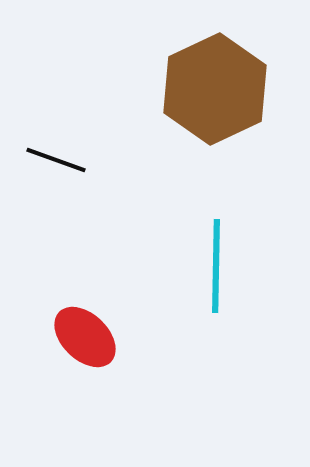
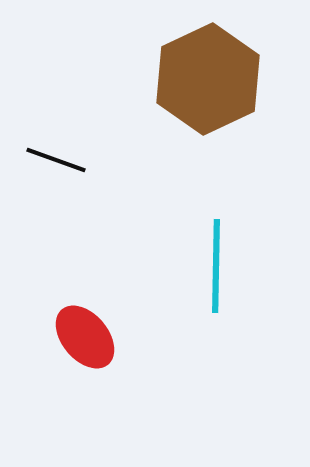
brown hexagon: moved 7 px left, 10 px up
red ellipse: rotated 6 degrees clockwise
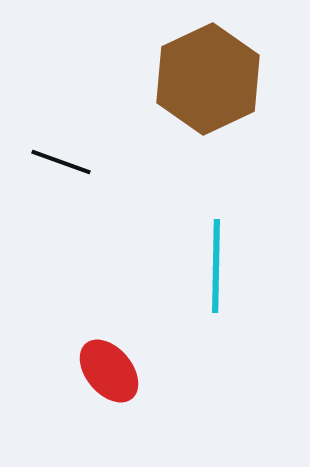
black line: moved 5 px right, 2 px down
red ellipse: moved 24 px right, 34 px down
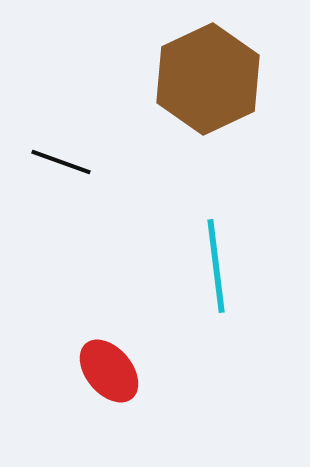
cyan line: rotated 8 degrees counterclockwise
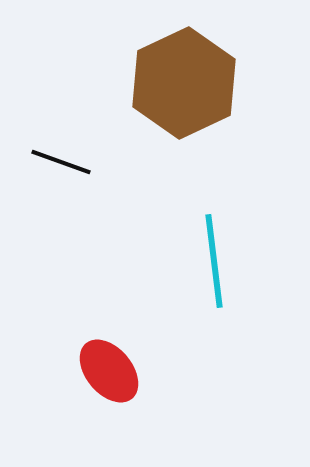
brown hexagon: moved 24 px left, 4 px down
cyan line: moved 2 px left, 5 px up
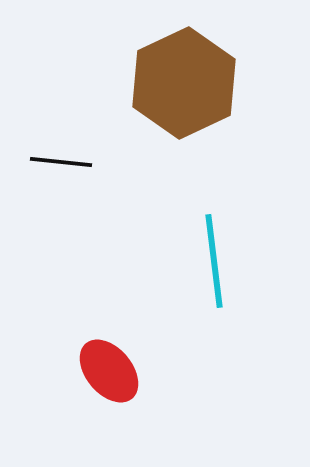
black line: rotated 14 degrees counterclockwise
